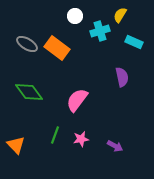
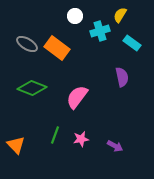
cyan rectangle: moved 2 px left, 1 px down; rotated 12 degrees clockwise
green diamond: moved 3 px right, 4 px up; rotated 32 degrees counterclockwise
pink semicircle: moved 3 px up
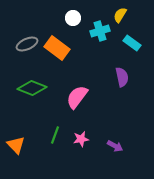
white circle: moved 2 px left, 2 px down
gray ellipse: rotated 55 degrees counterclockwise
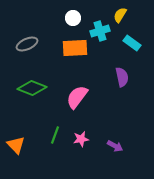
orange rectangle: moved 18 px right; rotated 40 degrees counterclockwise
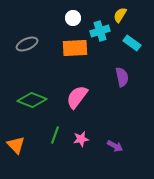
green diamond: moved 12 px down
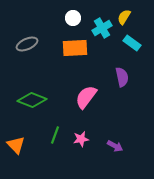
yellow semicircle: moved 4 px right, 2 px down
cyan cross: moved 2 px right, 3 px up; rotated 12 degrees counterclockwise
pink semicircle: moved 9 px right
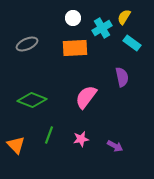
green line: moved 6 px left
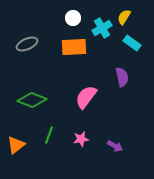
orange rectangle: moved 1 px left, 1 px up
orange triangle: rotated 36 degrees clockwise
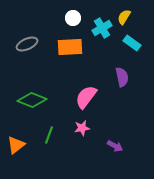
orange rectangle: moved 4 px left
pink star: moved 1 px right, 11 px up
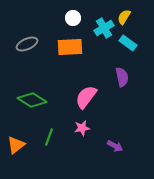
cyan cross: moved 2 px right
cyan rectangle: moved 4 px left
green diamond: rotated 12 degrees clockwise
green line: moved 2 px down
